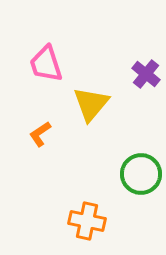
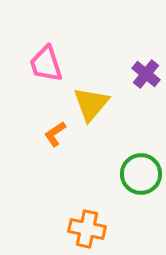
orange L-shape: moved 15 px right
orange cross: moved 8 px down
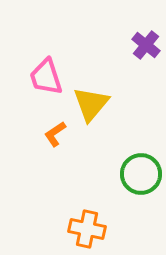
pink trapezoid: moved 13 px down
purple cross: moved 29 px up
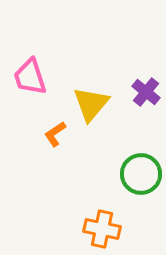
purple cross: moved 47 px down
pink trapezoid: moved 16 px left
orange cross: moved 15 px right
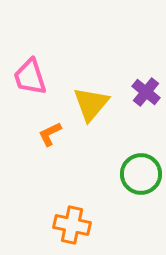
orange L-shape: moved 5 px left; rotated 8 degrees clockwise
orange cross: moved 30 px left, 4 px up
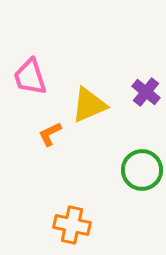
yellow triangle: moved 2 px left, 1 px down; rotated 27 degrees clockwise
green circle: moved 1 px right, 4 px up
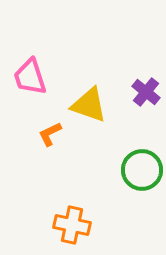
yellow triangle: rotated 42 degrees clockwise
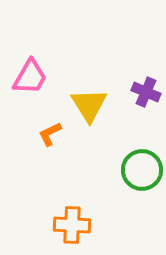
pink trapezoid: rotated 132 degrees counterclockwise
purple cross: rotated 16 degrees counterclockwise
yellow triangle: rotated 39 degrees clockwise
orange cross: rotated 9 degrees counterclockwise
